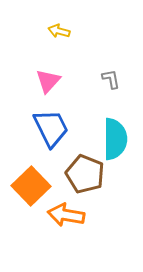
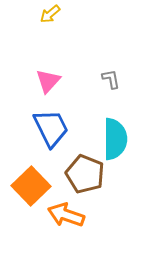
yellow arrow: moved 9 px left, 17 px up; rotated 55 degrees counterclockwise
orange arrow: rotated 9 degrees clockwise
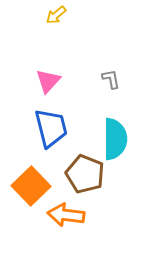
yellow arrow: moved 6 px right, 1 px down
blue trapezoid: rotated 12 degrees clockwise
orange arrow: rotated 12 degrees counterclockwise
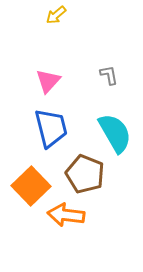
gray L-shape: moved 2 px left, 4 px up
cyan semicircle: moved 6 px up; rotated 30 degrees counterclockwise
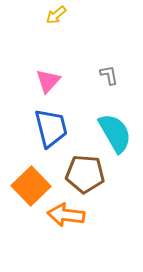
brown pentagon: rotated 18 degrees counterclockwise
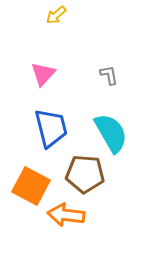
pink triangle: moved 5 px left, 7 px up
cyan semicircle: moved 4 px left
orange square: rotated 18 degrees counterclockwise
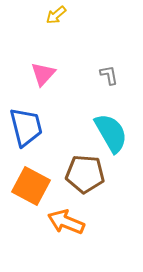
blue trapezoid: moved 25 px left, 1 px up
orange arrow: moved 7 px down; rotated 15 degrees clockwise
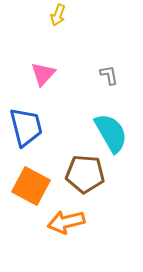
yellow arrow: moved 2 px right; rotated 30 degrees counterclockwise
orange arrow: rotated 36 degrees counterclockwise
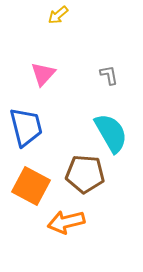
yellow arrow: rotated 30 degrees clockwise
